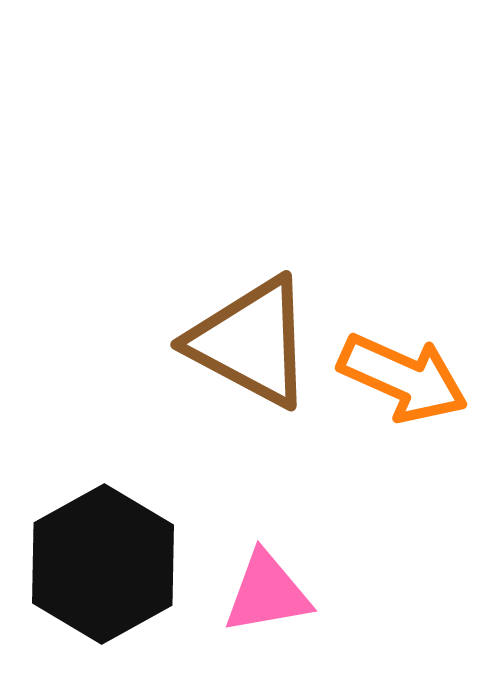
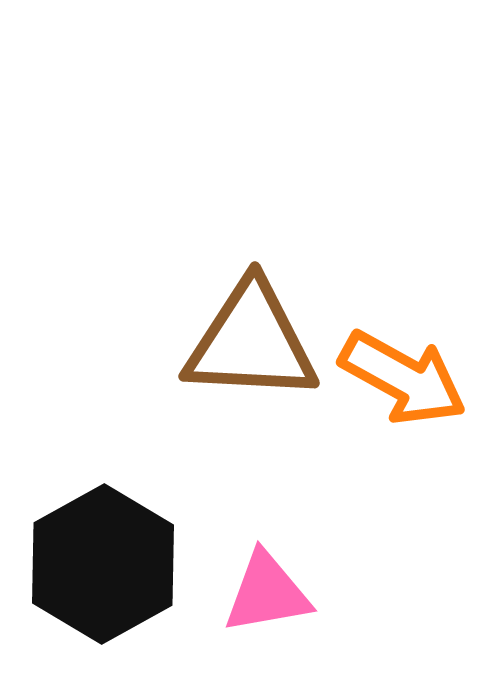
brown triangle: rotated 25 degrees counterclockwise
orange arrow: rotated 5 degrees clockwise
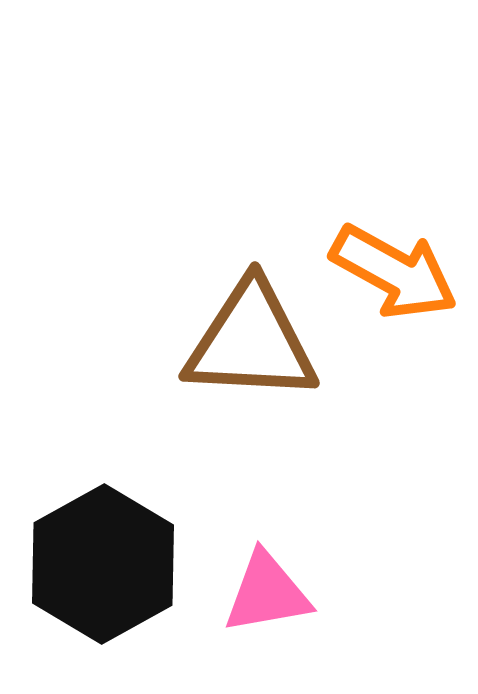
orange arrow: moved 9 px left, 106 px up
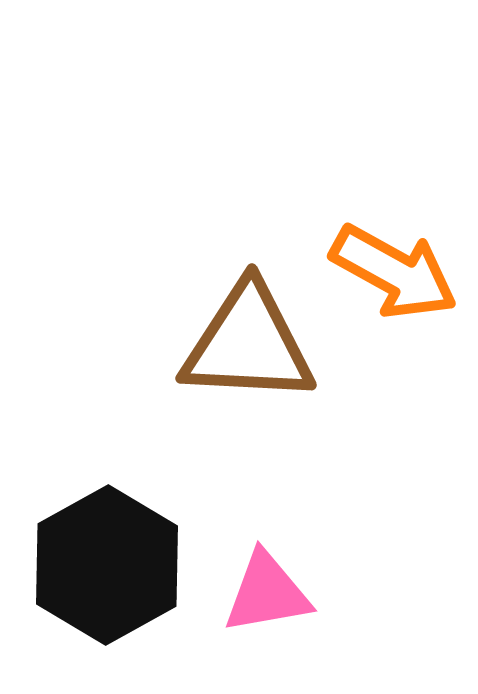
brown triangle: moved 3 px left, 2 px down
black hexagon: moved 4 px right, 1 px down
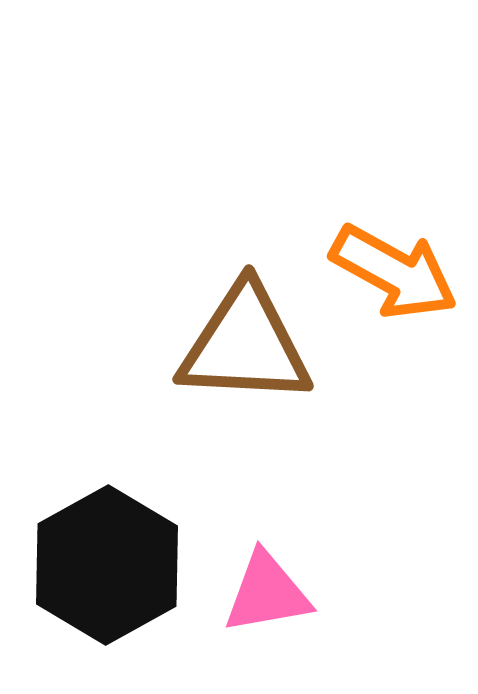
brown triangle: moved 3 px left, 1 px down
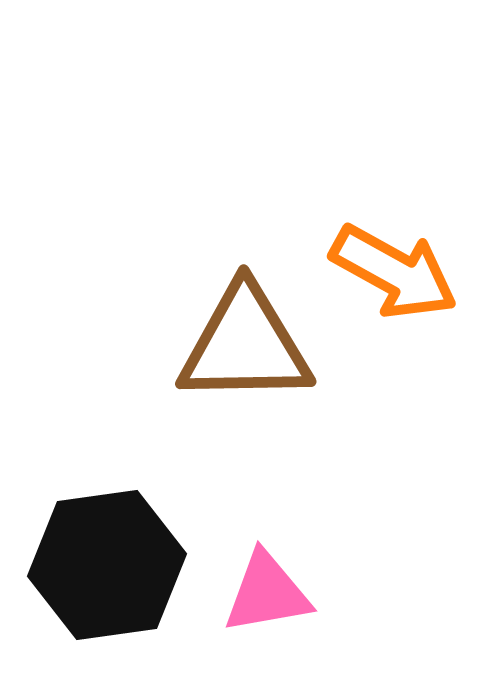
brown triangle: rotated 4 degrees counterclockwise
black hexagon: rotated 21 degrees clockwise
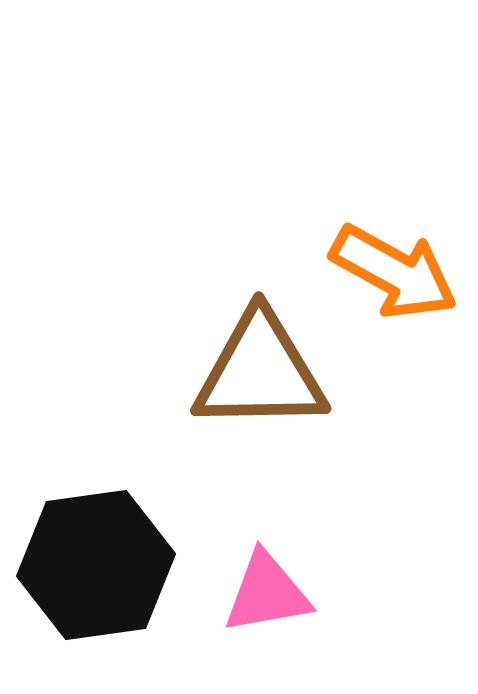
brown triangle: moved 15 px right, 27 px down
black hexagon: moved 11 px left
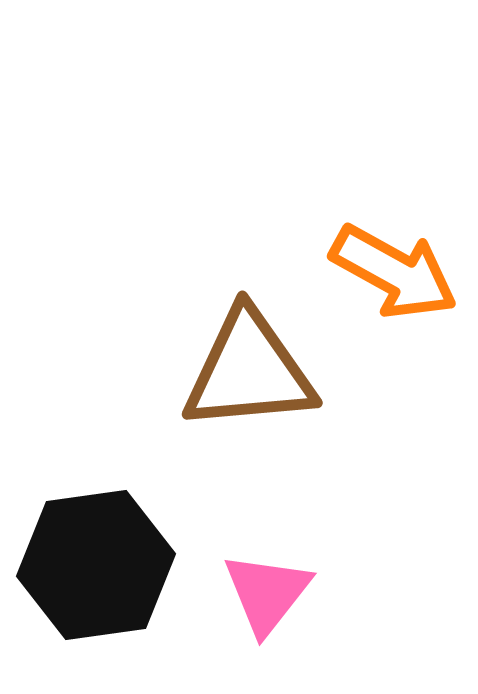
brown triangle: moved 11 px left, 1 px up; rotated 4 degrees counterclockwise
pink triangle: rotated 42 degrees counterclockwise
